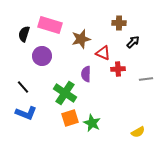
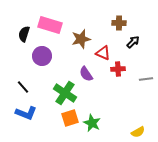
purple semicircle: rotated 35 degrees counterclockwise
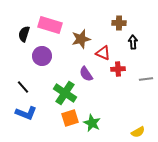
black arrow: rotated 48 degrees counterclockwise
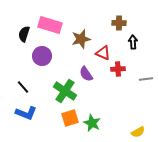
green cross: moved 2 px up
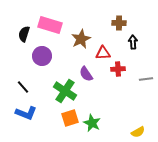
brown star: rotated 12 degrees counterclockwise
red triangle: rotated 28 degrees counterclockwise
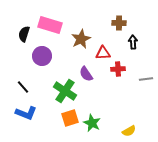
yellow semicircle: moved 9 px left, 1 px up
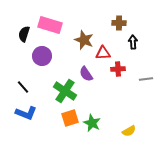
brown star: moved 3 px right, 1 px down; rotated 24 degrees counterclockwise
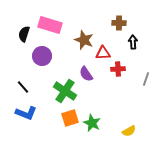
gray line: rotated 64 degrees counterclockwise
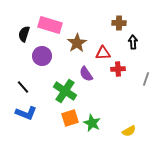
brown star: moved 7 px left, 3 px down; rotated 18 degrees clockwise
